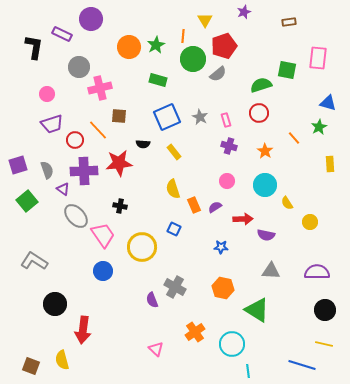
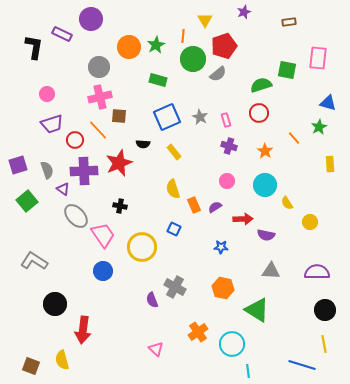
gray circle at (79, 67): moved 20 px right
pink cross at (100, 88): moved 9 px down
red star at (119, 163): rotated 16 degrees counterclockwise
orange cross at (195, 332): moved 3 px right
yellow line at (324, 344): rotated 66 degrees clockwise
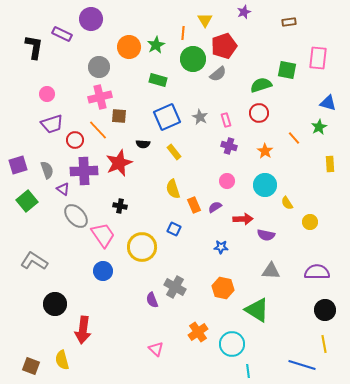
orange line at (183, 36): moved 3 px up
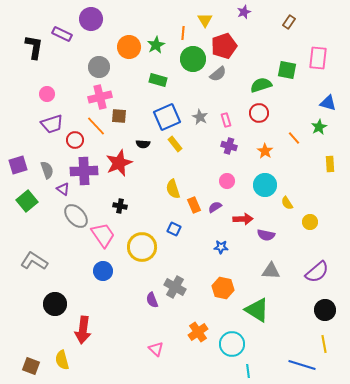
brown rectangle at (289, 22): rotated 48 degrees counterclockwise
orange line at (98, 130): moved 2 px left, 4 px up
yellow rectangle at (174, 152): moved 1 px right, 8 px up
purple semicircle at (317, 272): rotated 140 degrees clockwise
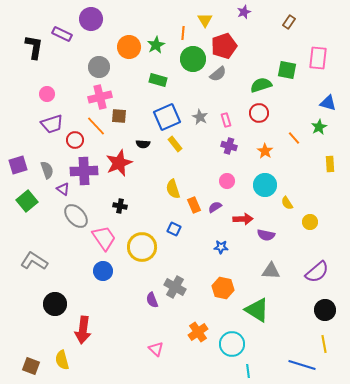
pink trapezoid at (103, 235): moved 1 px right, 3 px down
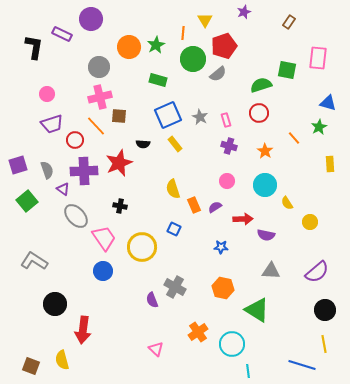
blue square at (167, 117): moved 1 px right, 2 px up
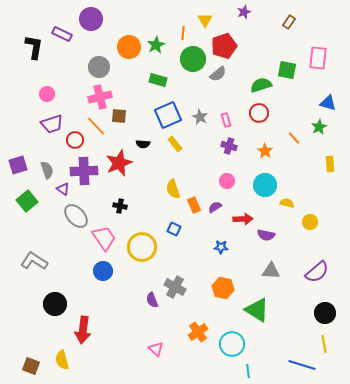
yellow semicircle at (287, 203): rotated 136 degrees clockwise
black circle at (325, 310): moved 3 px down
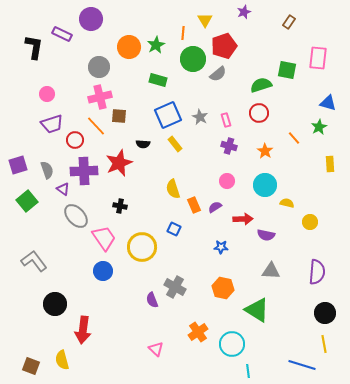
gray L-shape at (34, 261): rotated 20 degrees clockwise
purple semicircle at (317, 272): rotated 45 degrees counterclockwise
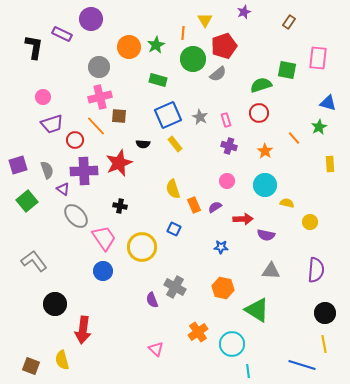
pink circle at (47, 94): moved 4 px left, 3 px down
purple semicircle at (317, 272): moved 1 px left, 2 px up
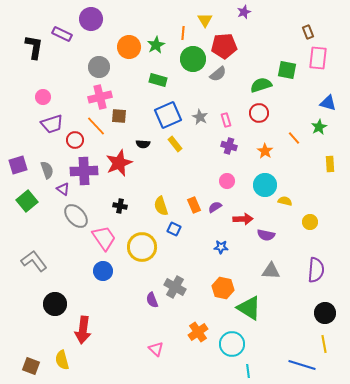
brown rectangle at (289, 22): moved 19 px right, 10 px down; rotated 56 degrees counterclockwise
red pentagon at (224, 46): rotated 15 degrees clockwise
yellow semicircle at (173, 189): moved 12 px left, 17 px down
yellow semicircle at (287, 203): moved 2 px left, 2 px up
green triangle at (257, 310): moved 8 px left, 2 px up
